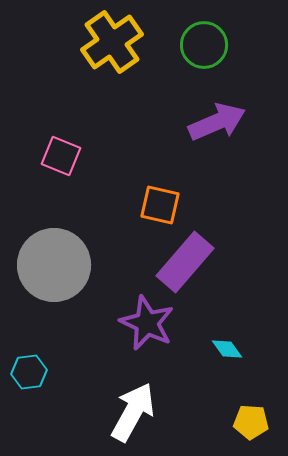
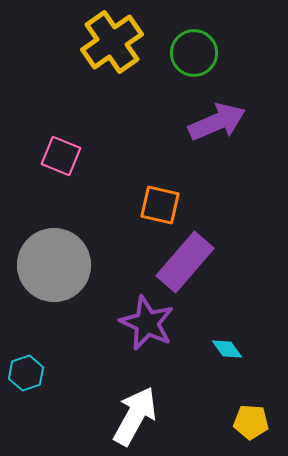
green circle: moved 10 px left, 8 px down
cyan hexagon: moved 3 px left, 1 px down; rotated 12 degrees counterclockwise
white arrow: moved 2 px right, 4 px down
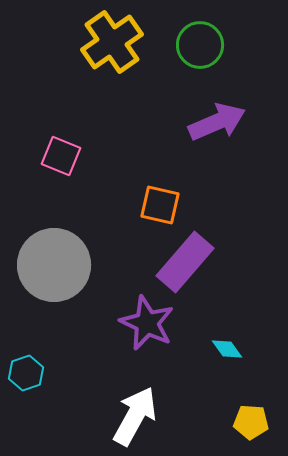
green circle: moved 6 px right, 8 px up
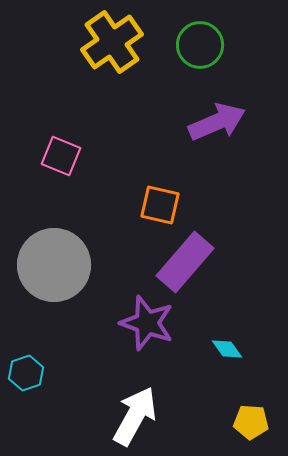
purple star: rotated 6 degrees counterclockwise
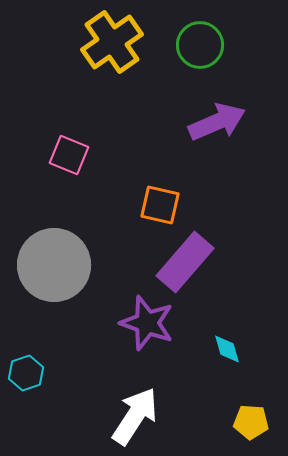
pink square: moved 8 px right, 1 px up
cyan diamond: rotated 20 degrees clockwise
white arrow: rotated 4 degrees clockwise
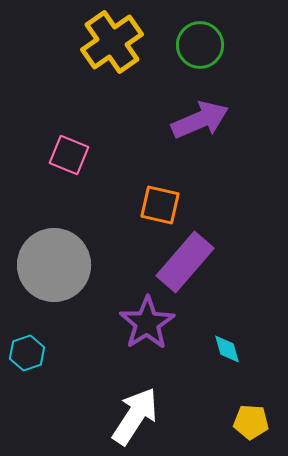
purple arrow: moved 17 px left, 2 px up
purple star: rotated 20 degrees clockwise
cyan hexagon: moved 1 px right, 20 px up
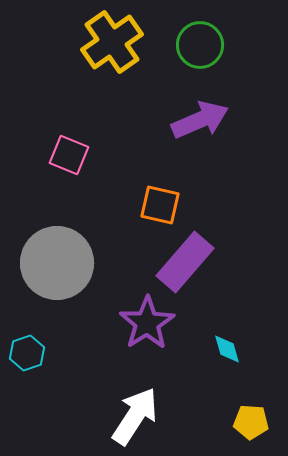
gray circle: moved 3 px right, 2 px up
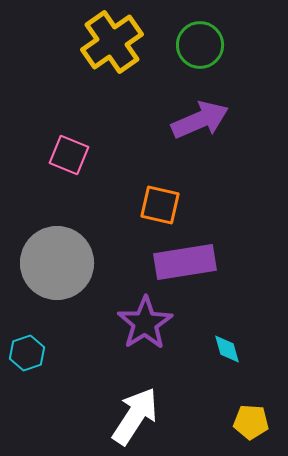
purple rectangle: rotated 40 degrees clockwise
purple star: moved 2 px left
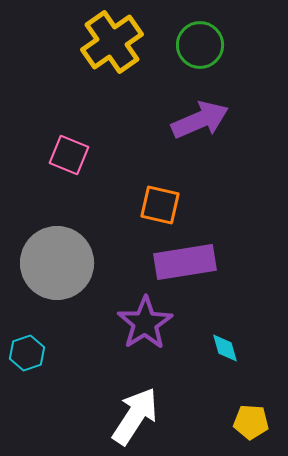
cyan diamond: moved 2 px left, 1 px up
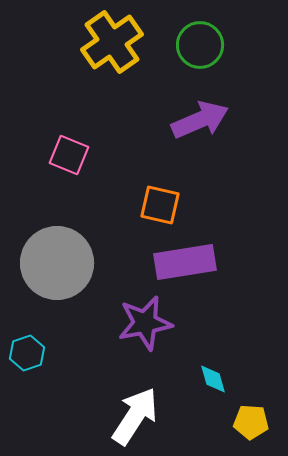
purple star: rotated 22 degrees clockwise
cyan diamond: moved 12 px left, 31 px down
